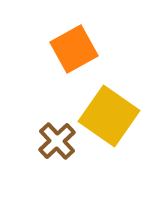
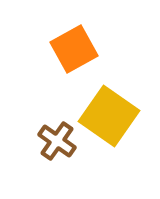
brown cross: rotated 12 degrees counterclockwise
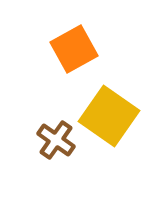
brown cross: moved 1 px left, 1 px up
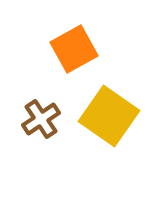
brown cross: moved 15 px left, 21 px up; rotated 21 degrees clockwise
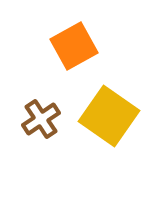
orange square: moved 3 px up
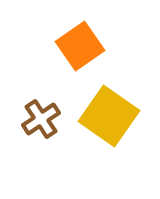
orange square: moved 6 px right; rotated 6 degrees counterclockwise
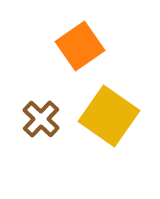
brown cross: rotated 12 degrees counterclockwise
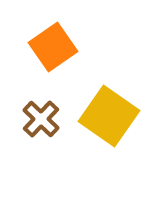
orange square: moved 27 px left, 1 px down
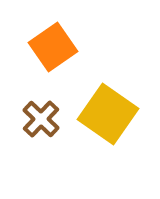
yellow square: moved 1 px left, 2 px up
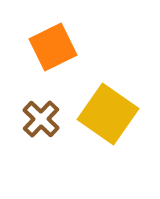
orange square: rotated 9 degrees clockwise
